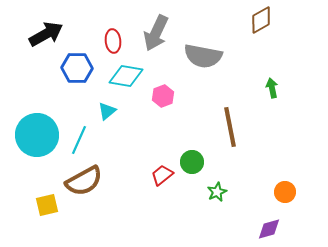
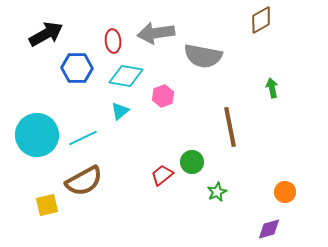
gray arrow: rotated 57 degrees clockwise
cyan triangle: moved 13 px right
cyan line: moved 4 px right, 2 px up; rotated 40 degrees clockwise
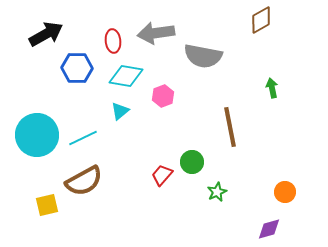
red trapezoid: rotated 10 degrees counterclockwise
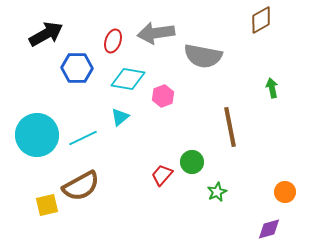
red ellipse: rotated 25 degrees clockwise
cyan diamond: moved 2 px right, 3 px down
cyan triangle: moved 6 px down
brown semicircle: moved 3 px left, 5 px down
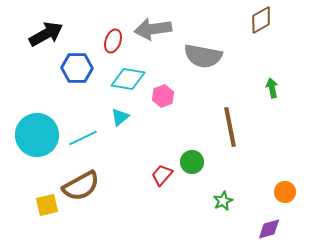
gray arrow: moved 3 px left, 4 px up
green star: moved 6 px right, 9 px down
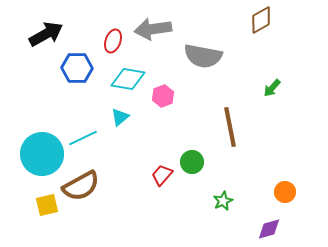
green arrow: rotated 126 degrees counterclockwise
cyan circle: moved 5 px right, 19 px down
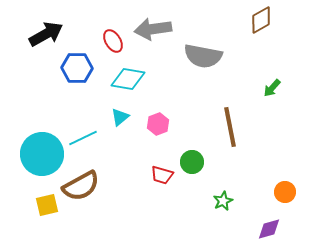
red ellipse: rotated 50 degrees counterclockwise
pink hexagon: moved 5 px left, 28 px down
red trapezoid: rotated 115 degrees counterclockwise
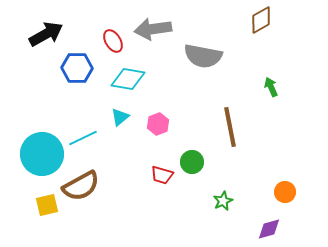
green arrow: moved 1 px left, 1 px up; rotated 114 degrees clockwise
